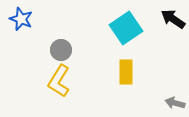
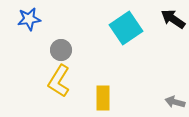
blue star: moved 8 px right; rotated 30 degrees counterclockwise
yellow rectangle: moved 23 px left, 26 px down
gray arrow: moved 1 px up
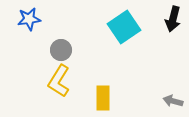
black arrow: rotated 110 degrees counterclockwise
cyan square: moved 2 px left, 1 px up
gray arrow: moved 2 px left, 1 px up
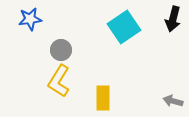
blue star: moved 1 px right
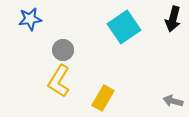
gray circle: moved 2 px right
yellow rectangle: rotated 30 degrees clockwise
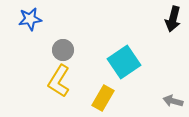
cyan square: moved 35 px down
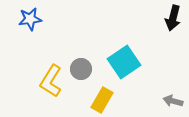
black arrow: moved 1 px up
gray circle: moved 18 px right, 19 px down
yellow L-shape: moved 8 px left
yellow rectangle: moved 1 px left, 2 px down
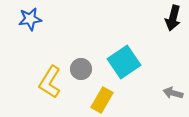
yellow L-shape: moved 1 px left, 1 px down
gray arrow: moved 8 px up
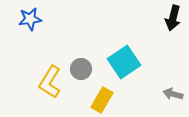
gray arrow: moved 1 px down
